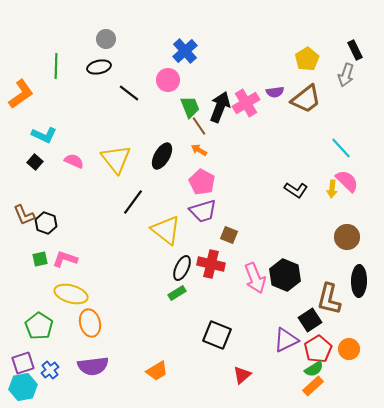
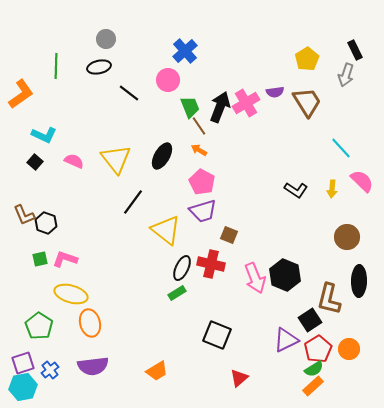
brown trapezoid at (306, 99): moved 1 px right, 3 px down; rotated 84 degrees counterclockwise
pink semicircle at (347, 181): moved 15 px right
red triangle at (242, 375): moved 3 px left, 3 px down
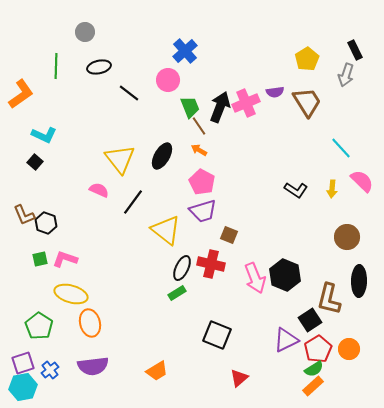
gray circle at (106, 39): moved 21 px left, 7 px up
pink cross at (246, 103): rotated 8 degrees clockwise
yellow triangle at (116, 159): moved 4 px right
pink semicircle at (74, 161): moved 25 px right, 29 px down
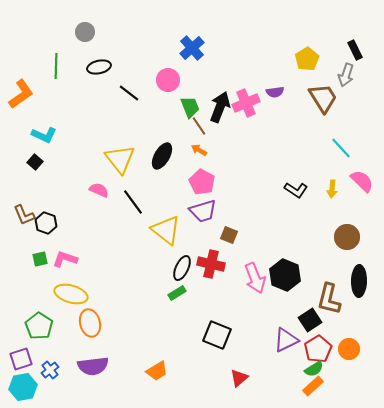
blue cross at (185, 51): moved 7 px right, 3 px up
brown trapezoid at (307, 102): moved 16 px right, 4 px up
black line at (133, 202): rotated 72 degrees counterclockwise
purple square at (23, 363): moved 2 px left, 4 px up
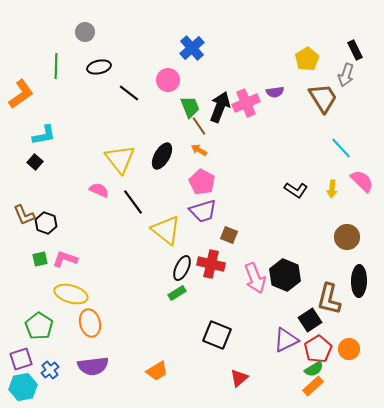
cyan L-shape at (44, 135): rotated 35 degrees counterclockwise
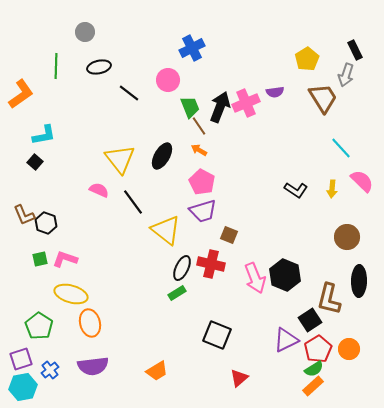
blue cross at (192, 48): rotated 15 degrees clockwise
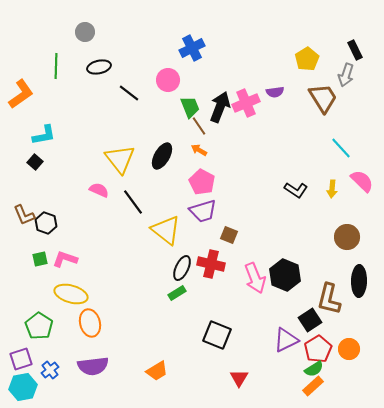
red triangle at (239, 378): rotated 18 degrees counterclockwise
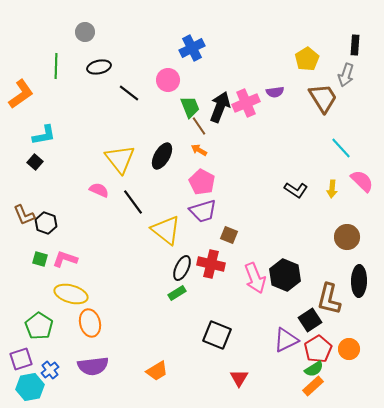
black rectangle at (355, 50): moved 5 px up; rotated 30 degrees clockwise
green square at (40, 259): rotated 28 degrees clockwise
cyan hexagon at (23, 387): moved 7 px right
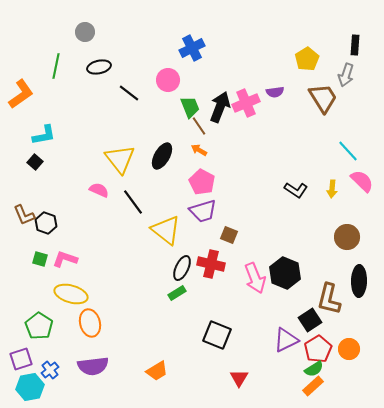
green line at (56, 66): rotated 10 degrees clockwise
cyan line at (341, 148): moved 7 px right, 3 px down
black hexagon at (285, 275): moved 2 px up
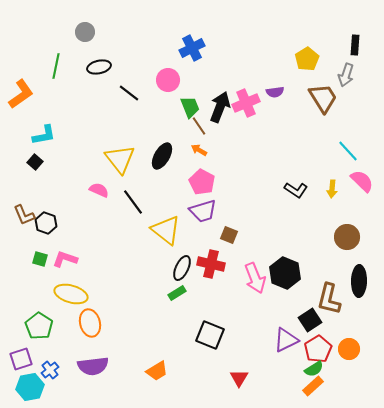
black square at (217, 335): moved 7 px left
